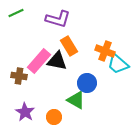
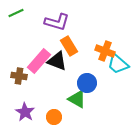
purple L-shape: moved 1 px left, 3 px down
black triangle: rotated 10 degrees clockwise
green triangle: moved 1 px right, 1 px up
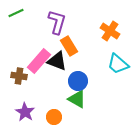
purple L-shape: rotated 90 degrees counterclockwise
orange cross: moved 5 px right, 20 px up; rotated 12 degrees clockwise
blue circle: moved 9 px left, 2 px up
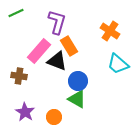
pink rectangle: moved 10 px up
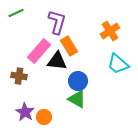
orange cross: rotated 24 degrees clockwise
black triangle: rotated 15 degrees counterclockwise
orange circle: moved 10 px left
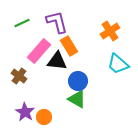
green line: moved 6 px right, 10 px down
purple L-shape: rotated 30 degrees counterclockwise
brown cross: rotated 28 degrees clockwise
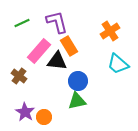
green triangle: moved 2 px down; rotated 42 degrees counterclockwise
